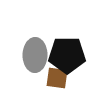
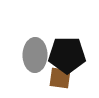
brown square: moved 3 px right
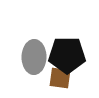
gray ellipse: moved 1 px left, 2 px down
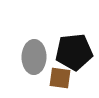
black pentagon: moved 7 px right, 3 px up; rotated 6 degrees counterclockwise
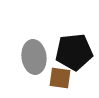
gray ellipse: rotated 8 degrees counterclockwise
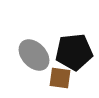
gray ellipse: moved 2 px up; rotated 36 degrees counterclockwise
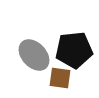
black pentagon: moved 2 px up
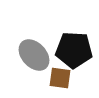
black pentagon: rotated 9 degrees clockwise
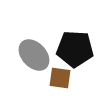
black pentagon: moved 1 px right, 1 px up
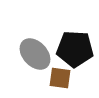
gray ellipse: moved 1 px right, 1 px up
